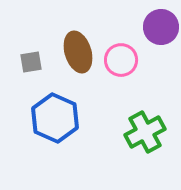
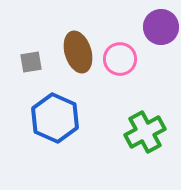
pink circle: moved 1 px left, 1 px up
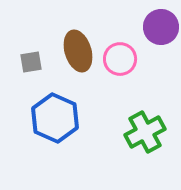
brown ellipse: moved 1 px up
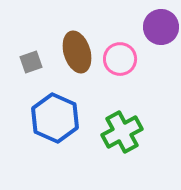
brown ellipse: moved 1 px left, 1 px down
gray square: rotated 10 degrees counterclockwise
green cross: moved 23 px left
